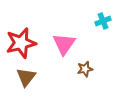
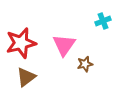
pink triangle: moved 1 px down
brown star: moved 5 px up
brown triangle: rotated 15 degrees clockwise
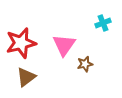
cyan cross: moved 2 px down
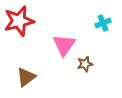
red star: moved 2 px left, 22 px up
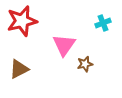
red star: moved 3 px right
brown triangle: moved 7 px left, 8 px up; rotated 10 degrees clockwise
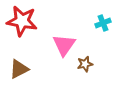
red star: rotated 24 degrees clockwise
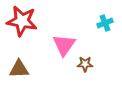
cyan cross: moved 2 px right
brown star: rotated 14 degrees clockwise
brown triangle: rotated 25 degrees clockwise
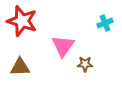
red star: rotated 8 degrees clockwise
pink triangle: moved 1 px left, 1 px down
brown triangle: moved 1 px right, 2 px up
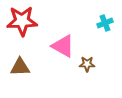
red star: rotated 20 degrees counterclockwise
pink triangle: rotated 35 degrees counterclockwise
brown star: moved 2 px right
